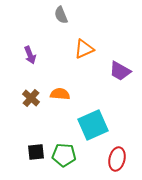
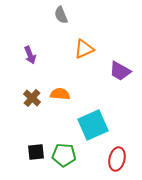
brown cross: moved 1 px right
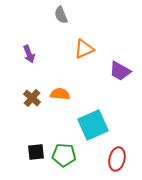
purple arrow: moved 1 px left, 1 px up
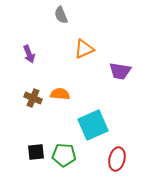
purple trapezoid: rotated 20 degrees counterclockwise
brown cross: moved 1 px right; rotated 18 degrees counterclockwise
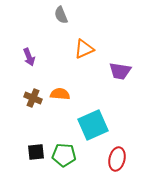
purple arrow: moved 3 px down
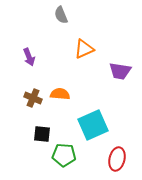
black square: moved 6 px right, 18 px up; rotated 12 degrees clockwise
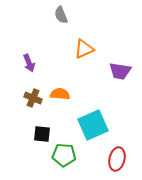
purple arrow: moved 6 px down
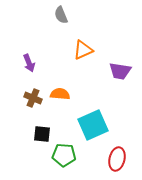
orange triangle: moved 1 px left, 1 px down
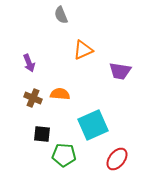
red ellipse: rotated 25 degrees clockwise
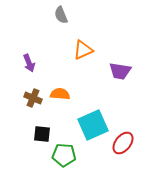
red ellipse: moved 6 px right, 16 px up
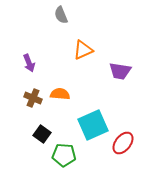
black square: rotated 30 degrees clockwise
